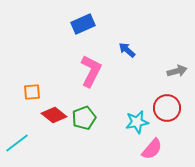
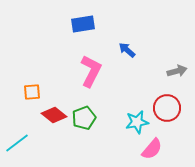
blue rectangle: rotated 15 degrees clockwise
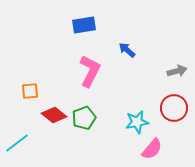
blue rectangle: moved 1 px right, 1 px down
pink L-shape: moved 1 px left
orange square: moved 2 px left, 1 px up
red circle: moved 7 px right
